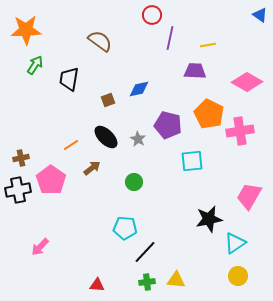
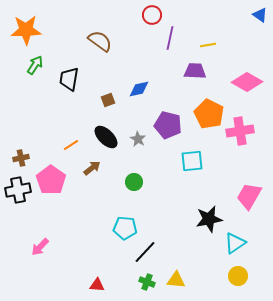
green cross: rotated 28 degrees clockwise
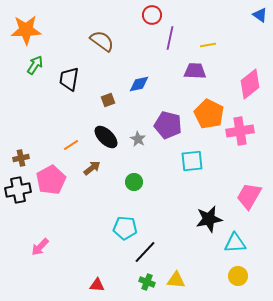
brown semicircle: moved 2 px right
pink diamond: moved 3 px right, 2 px down; rotated 68 degrees counterclockwise
blue diamond: moved 5 px up
pink pentagon: rotated 8 degrees clockwise
cyan triangle: rotated 30 degrees clockwise
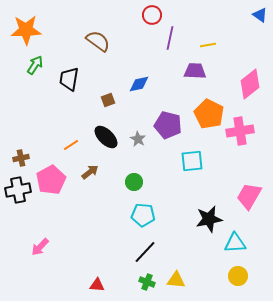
brown semicircle: moved 4 px left
brown arrow: moved 2 px left, 4 px down
cyan pentagon: moved 18 px right, 13 px up
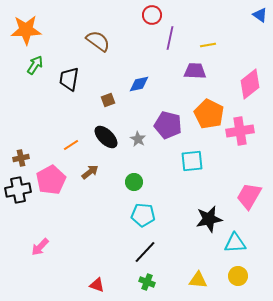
yellow triangle: moved 22 px right
red triangle: rotated 14 degrees clockwise
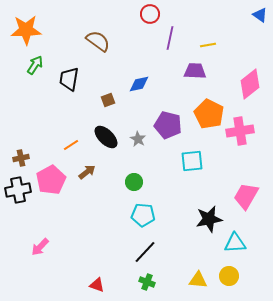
red circle: moved 2 px left, 1 px up
brown arrow: moved 3 px left
pink trapezoid: moved 3 px left
yellow circle: moved 9 px left
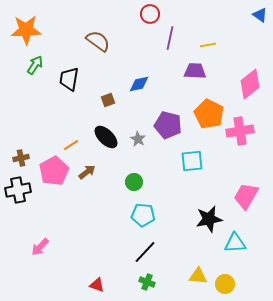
pink pentagon: moved 3 px right, 9 px up
yellow circle: moved 4 px left, 8 px down
yellow triangle: moved 4 px up
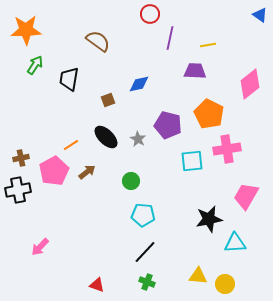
pink cross: moved 13 px left, 18 px down
green circle: moved 3 px left, 1 px up
